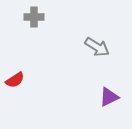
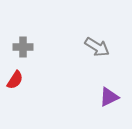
gray cross: moved 11 px left, 30 px down
red semicircle: rotated 24 degrees counterclockwise
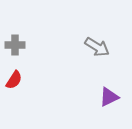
gray cross: moved 8 px left, 2 px up
red semicircle: moved 1 px left
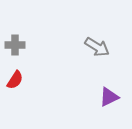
red semicircle: moved 1 px right
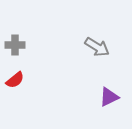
red semicircle: rotated 18 degrees clockwise
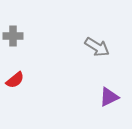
gray cross: moved 2 px left, 9 px up
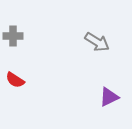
gray arrow: moved 5 px up
red semicircle: rotated 72 degrees clockwise
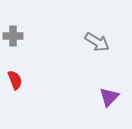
red semicircle: rotated 144 degrees counterclockwise
purple triangle: rotated 20 degrees counterclockwise
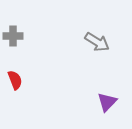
purple triangle: moved 2 px left, 5 px down
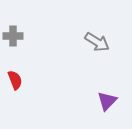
purple triangle: moved 1 px up
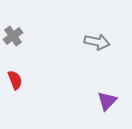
gray cross: rotated 36 degrees counterclockwise
gray arrow: rotated 20 degrees counterclockwise
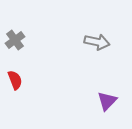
gray cross: moved 2 px right, 4 px down
